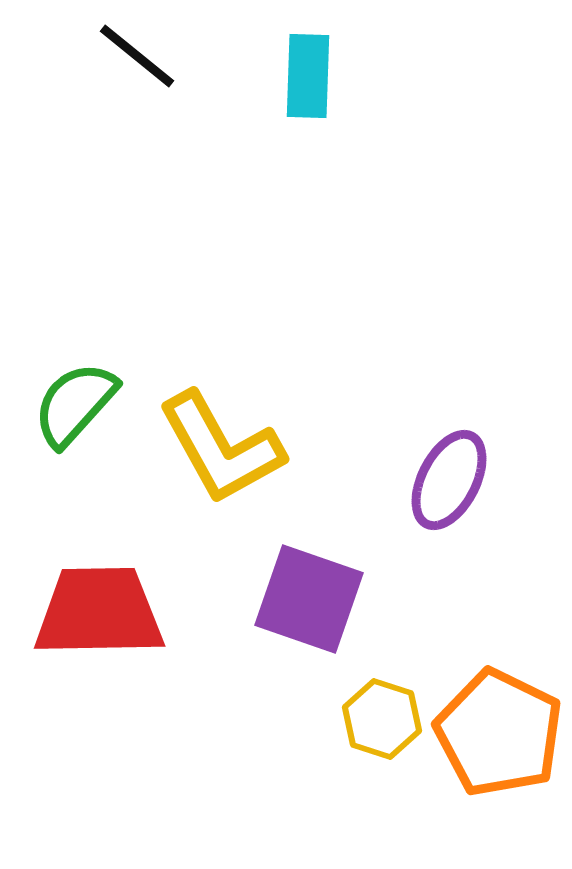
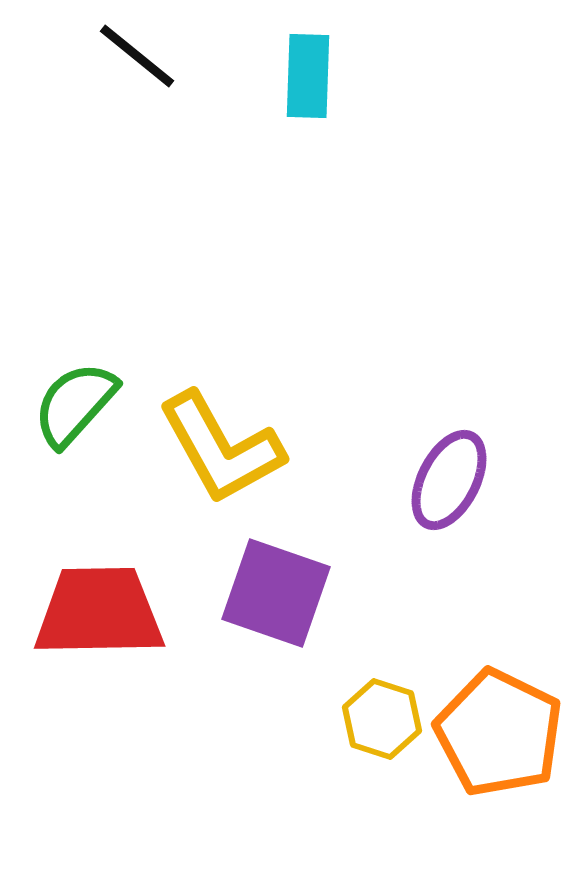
purple square: moved 33 px left, 6 px up
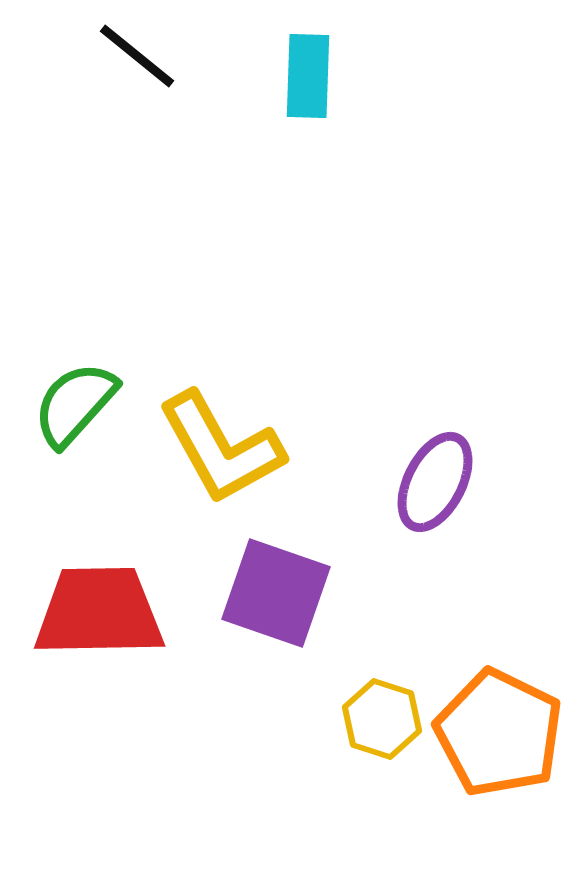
purple ellipse: moved 14 px left, 2 px down
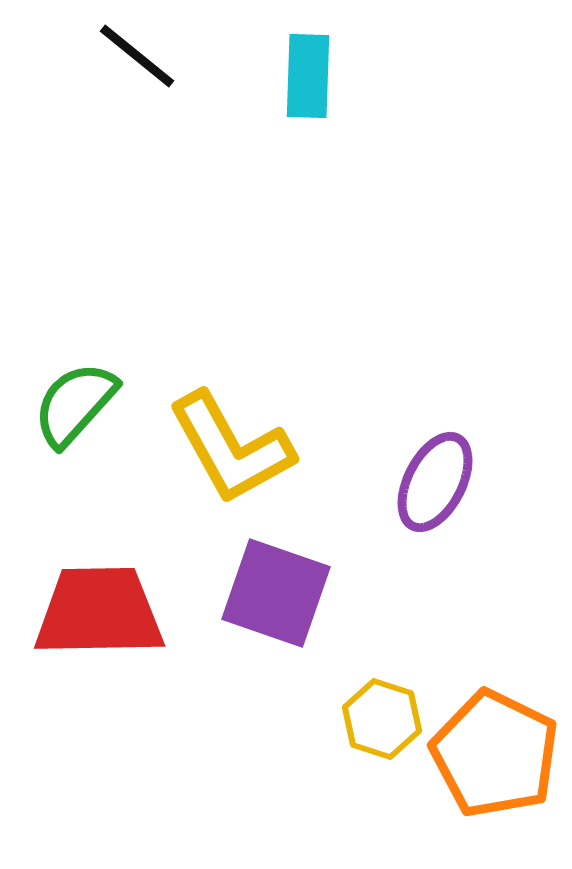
yellow L-shape: moved 10 px right
orange pentagon: moved 4 px left, 21 px down
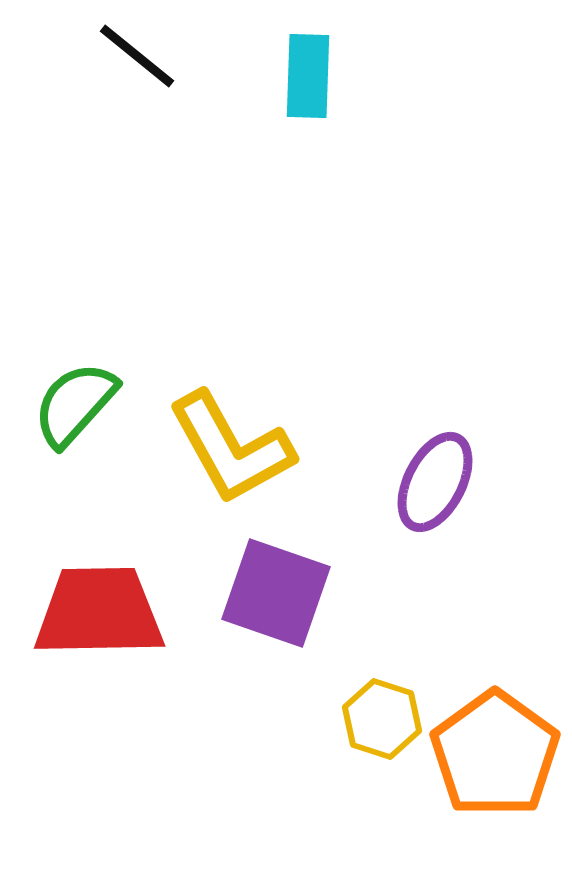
orange pentagon: rotated 10 degrees clockwise
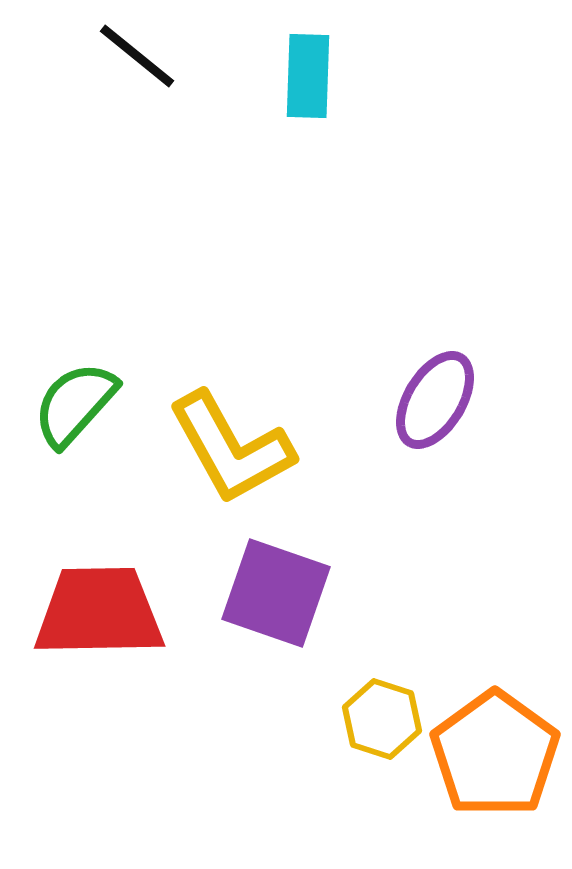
purple ellipse: moved 82 px up; rotated 4 degrees clockwise
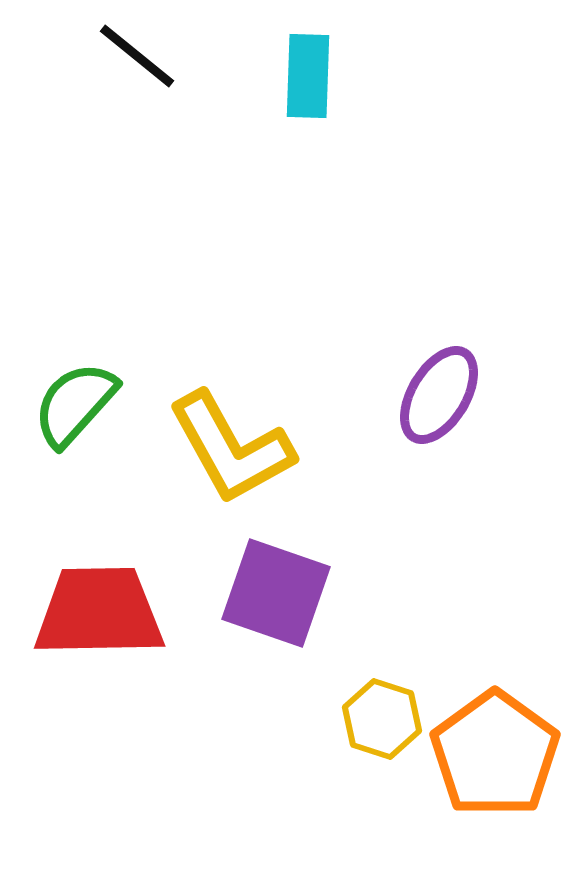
purple ellipse: moved 4 px right, 5 px up
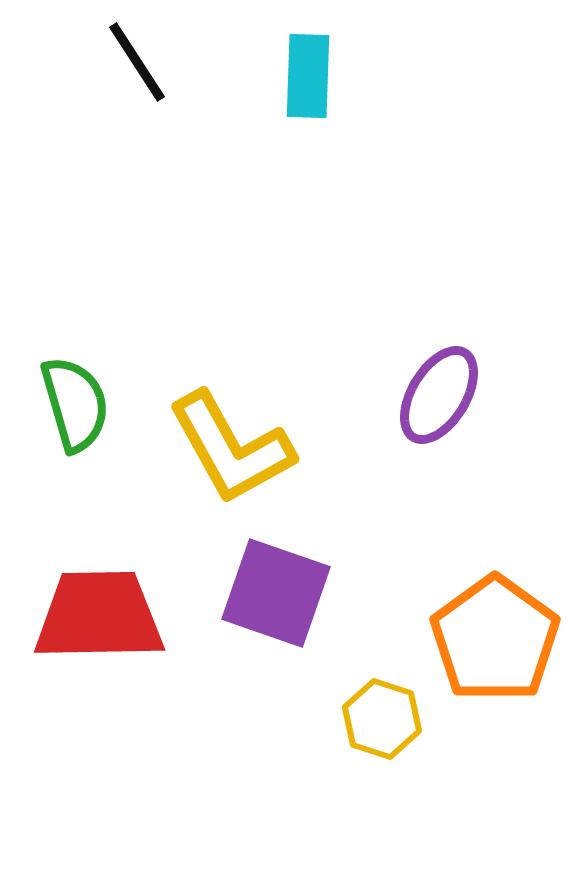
black line: moved 6 px down; rotated 18 degrees clockwise
green semicircle: rotated 122 degrees clockwise
red trapezoid: moved 4 px down
orange pentagon: moved 115 px up
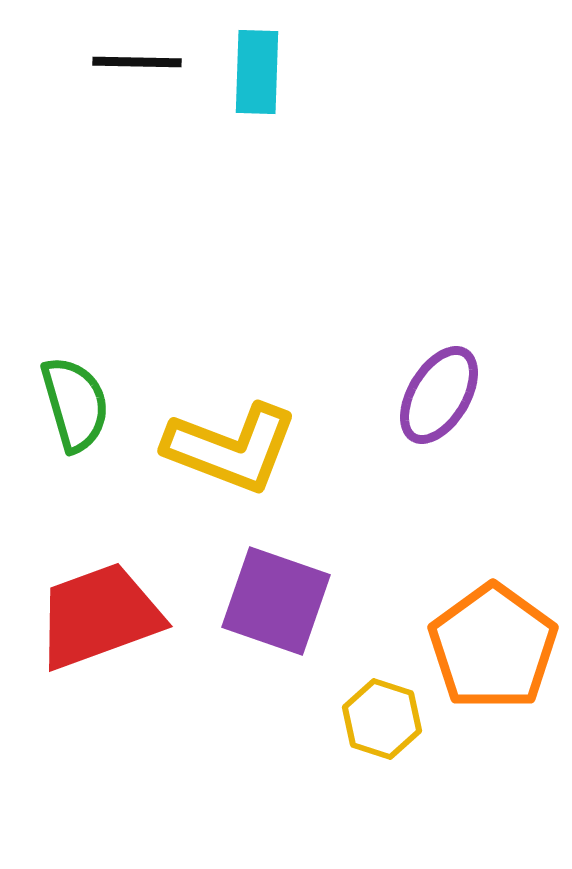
black line: rotated 56 degrees counterclockwise
cyan rectangle: moved 51 px left, 4 px up
yellow L-shape: rotated 40 degrees counterclockwise
purple square: moved 8 px down
red trapezoid: rotated 19 degrees counterclockwise
orange pentagon: moved 2 px left, 8 px down
